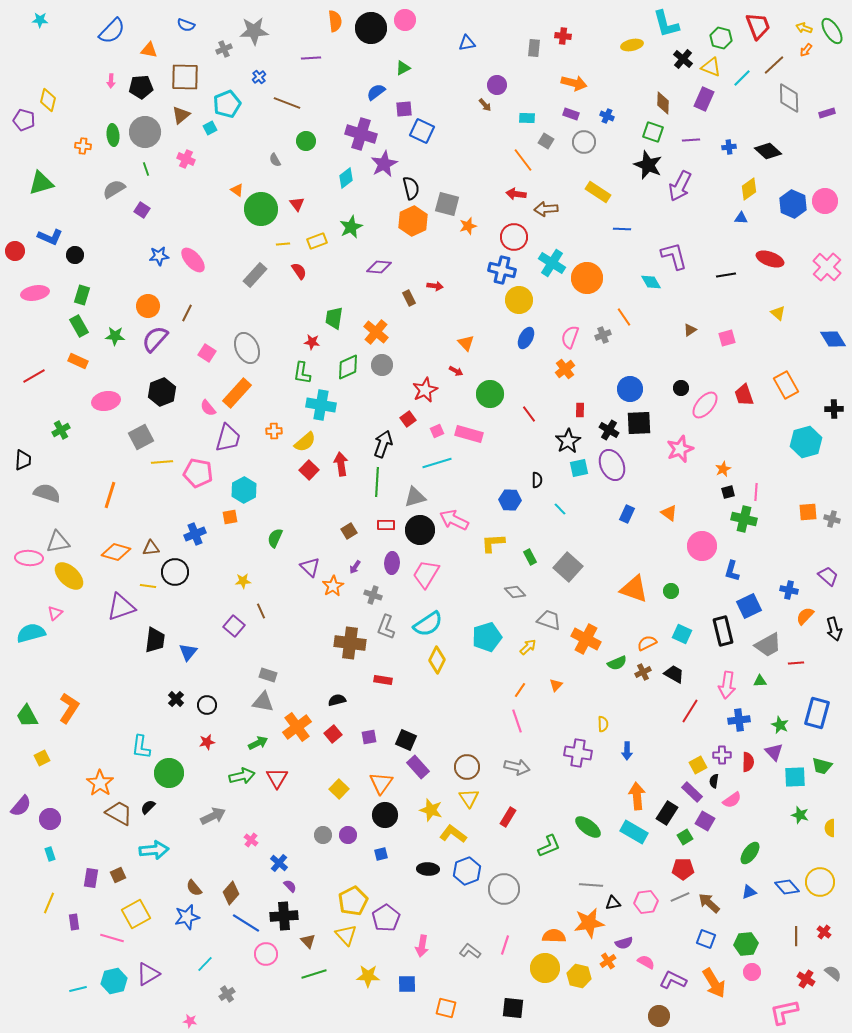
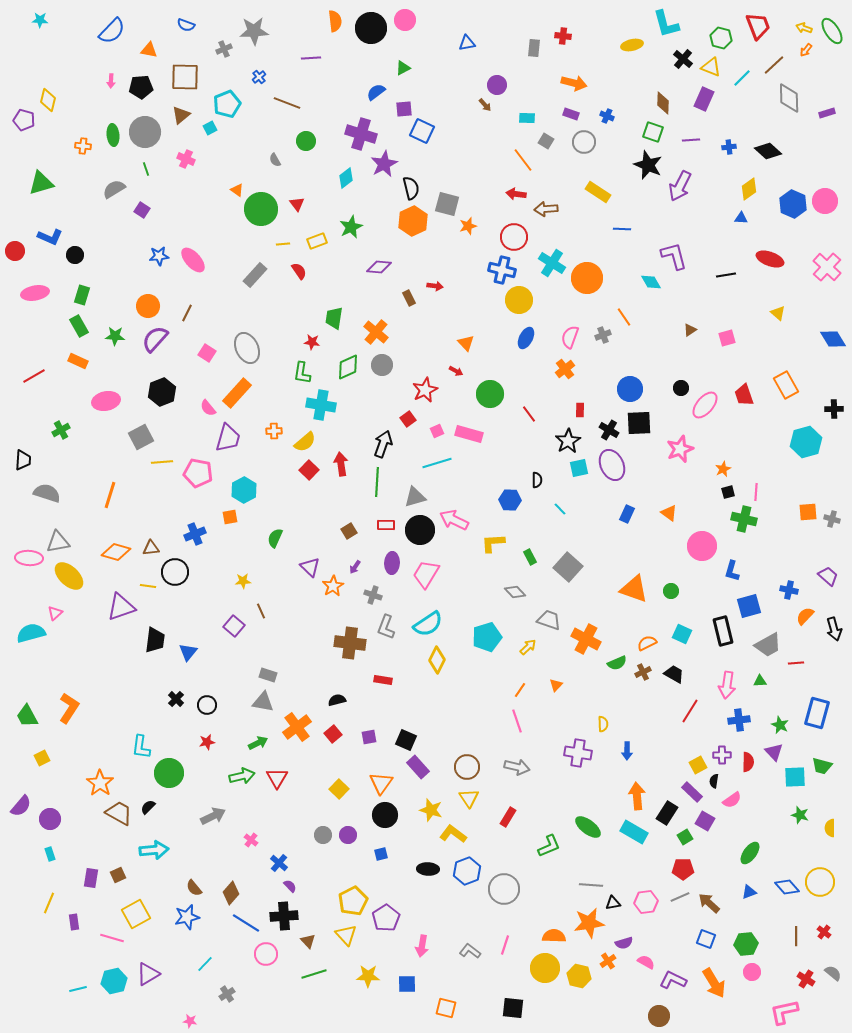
blue square at (749, 606): rotated 10 degrees clockwise
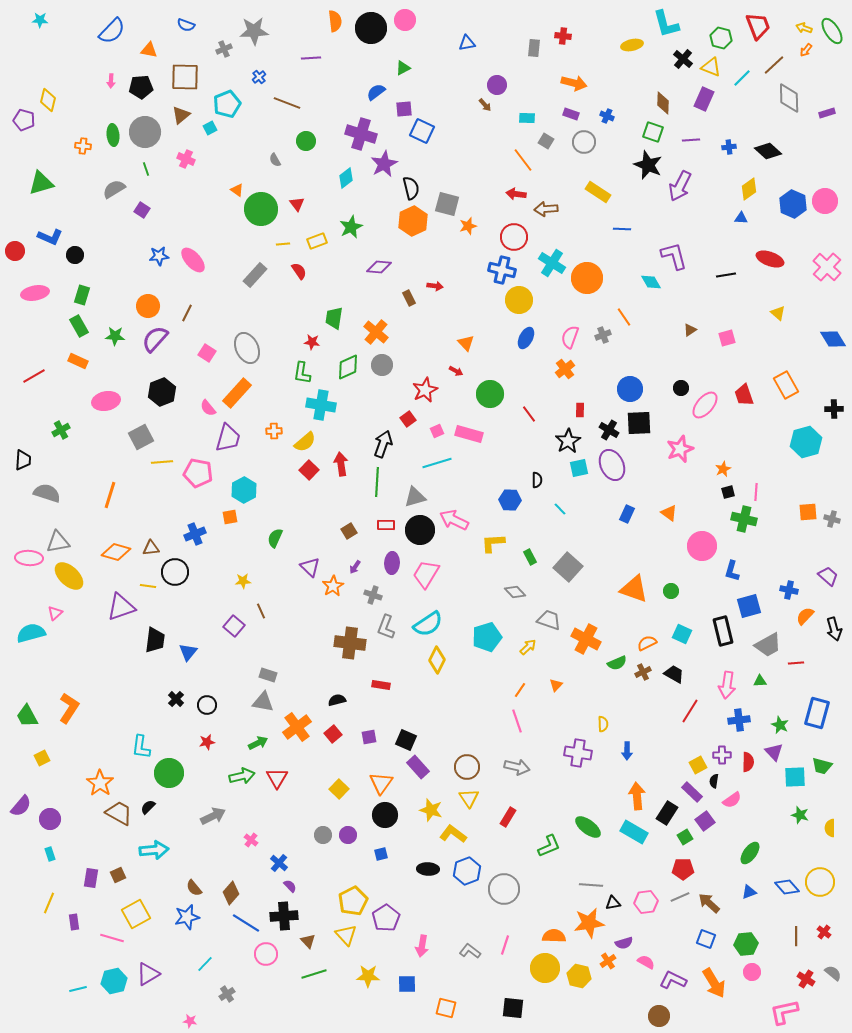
red rectangle at (383, 680): moved 2 px left, 5 px down
purple square at (705, 821): rotated 24 degrees clockwise
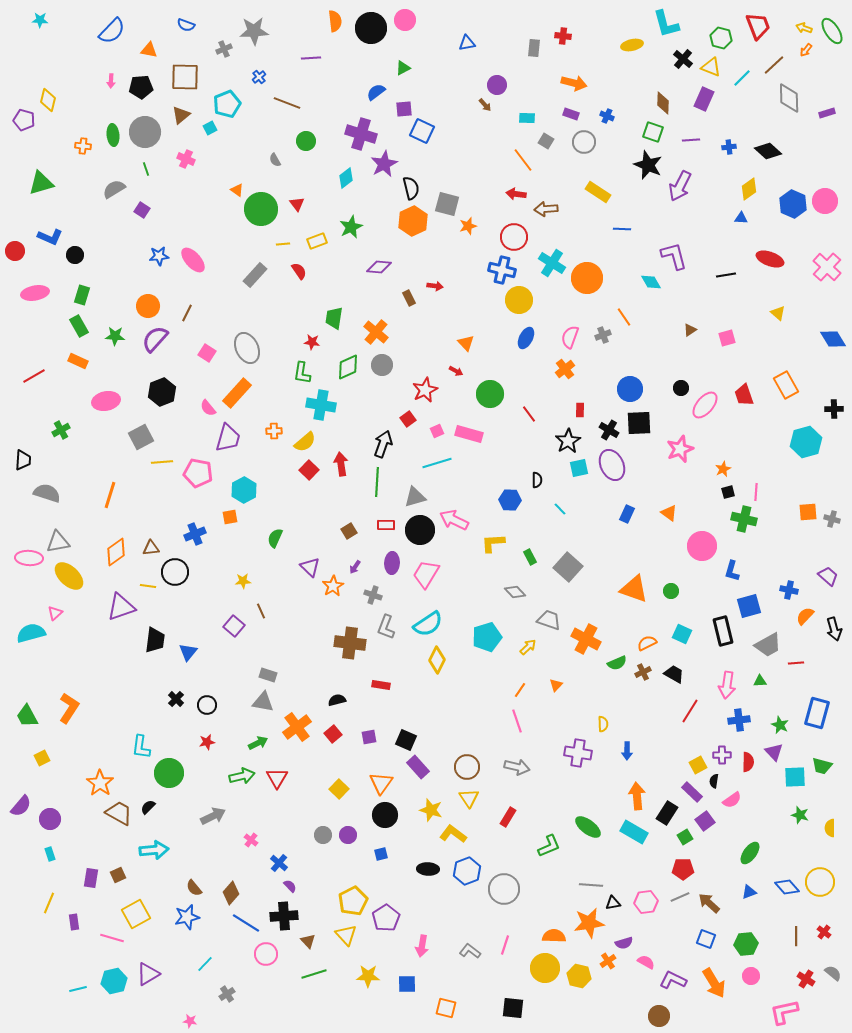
orange diamond at (116, 552): rotated 52 degrees counterclockwise
pink circle at (752, 972): moved 1 px left, 4 px down
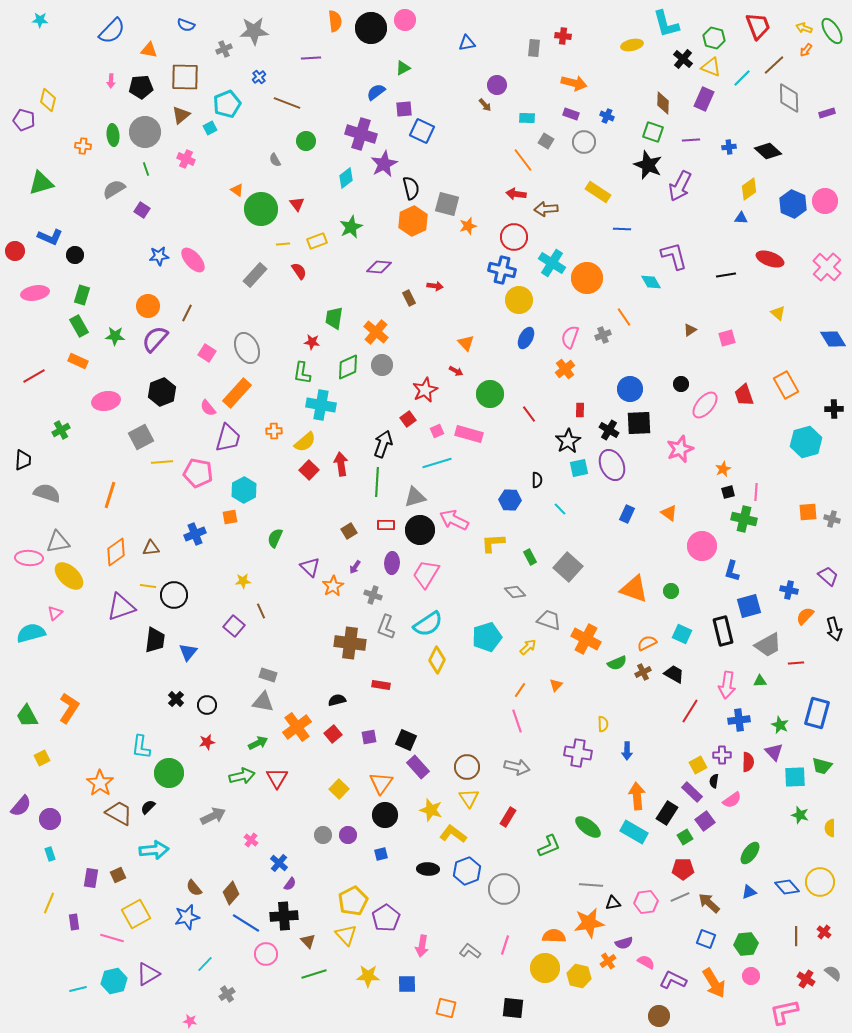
green hexagon at (721, 38): moved 7 px left
black circle at (681, 388): moved 4 px up
black circle at (175, 572): moved 1 px left, 23 px down
purple semicircle at (290, 886): moved 2 px up; rotated 80 degrees clockwise
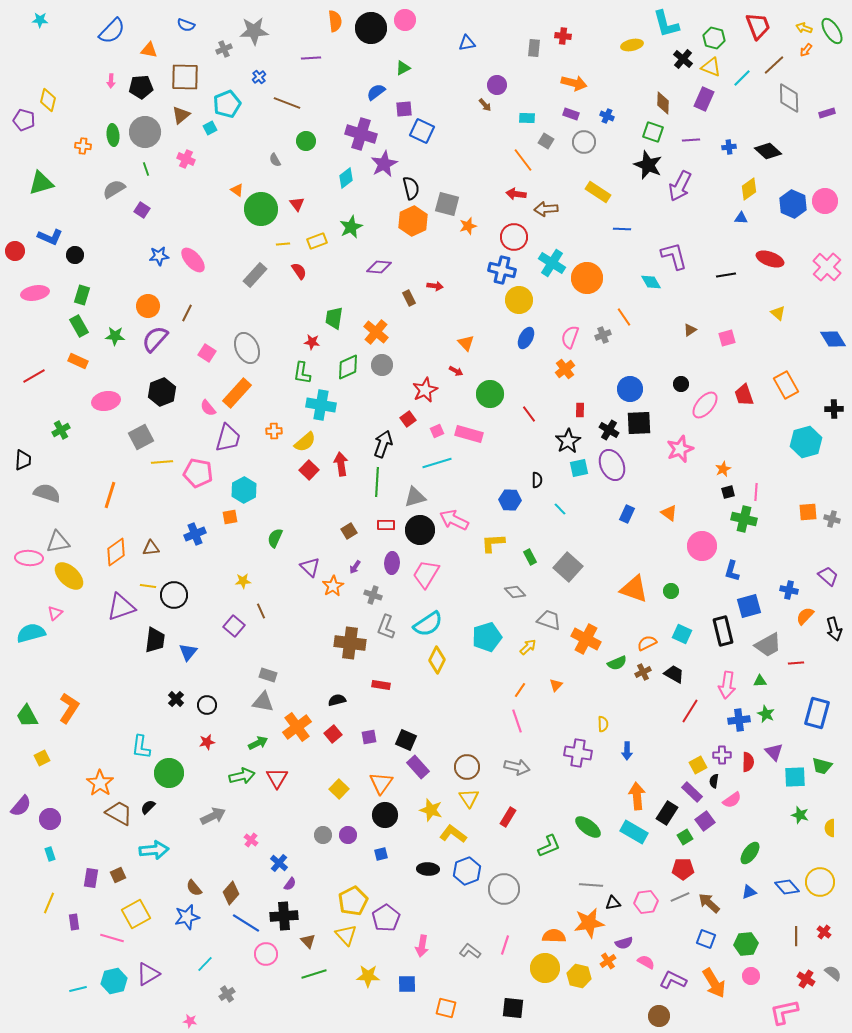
green star at (780, 725): moved 14 px left, 11 px up
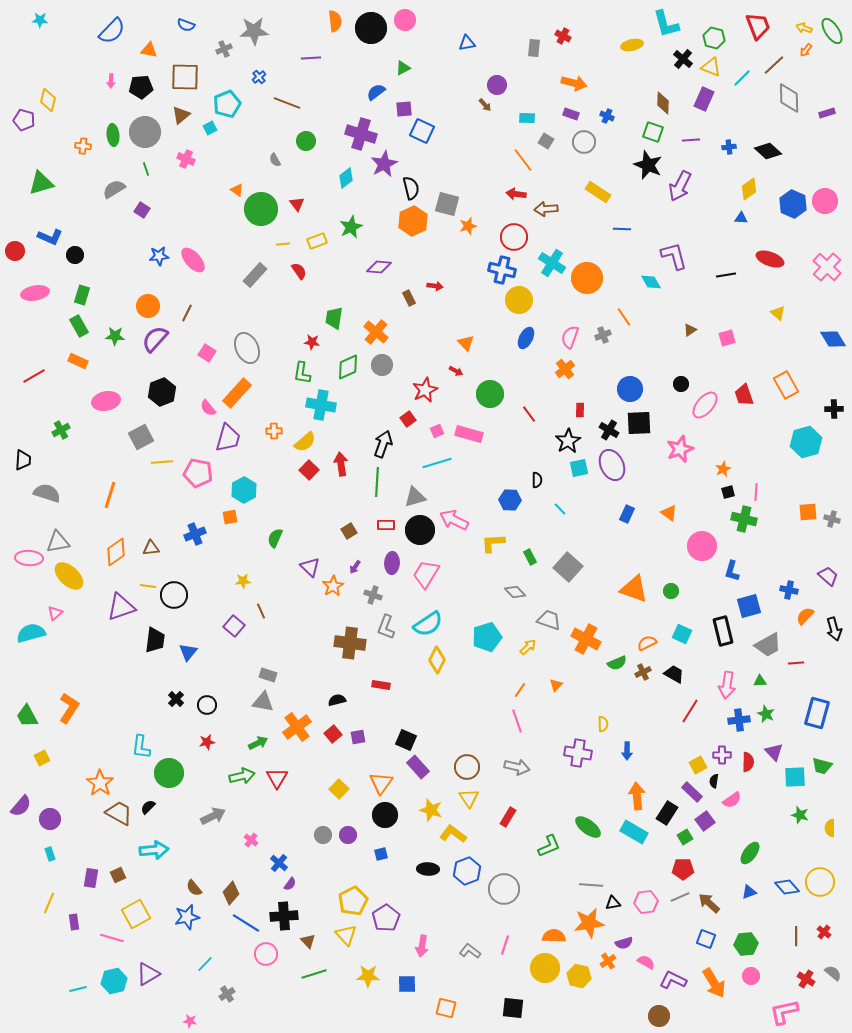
red cross at (563, 36): rotated 21 degrees clockwise
purple square at (369, 737): moved 11 px left
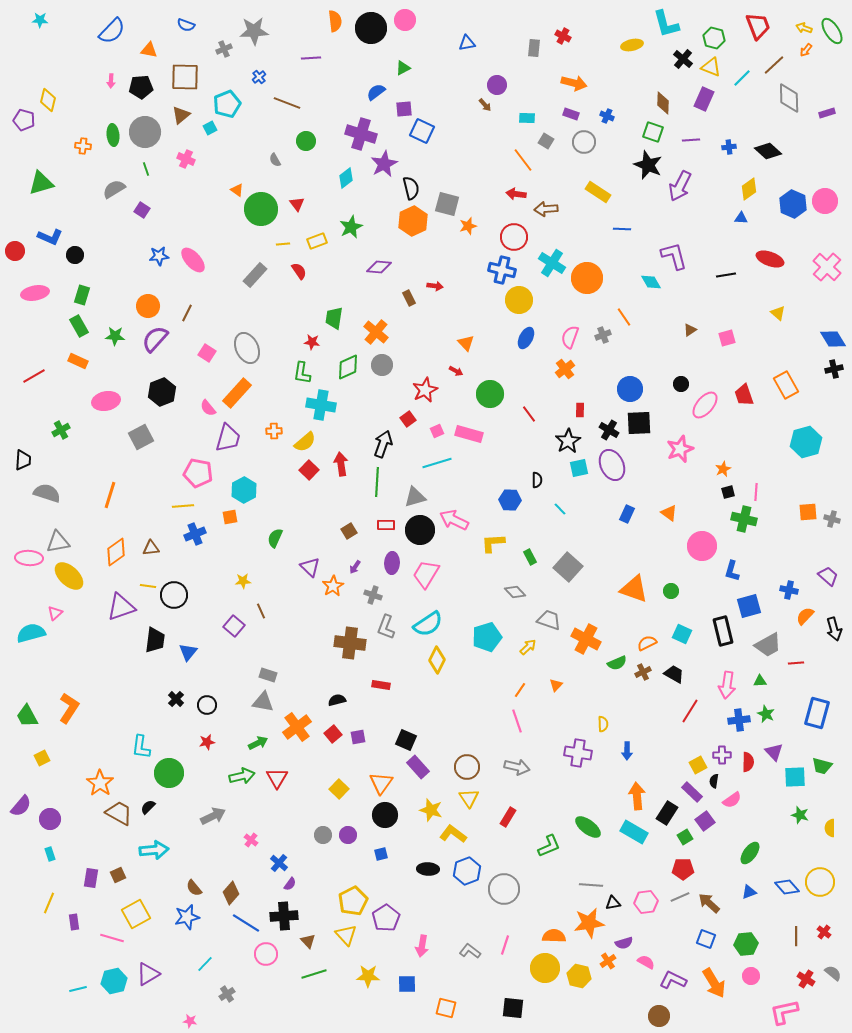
black cross at (834, 409): moved 40 px up; rotated 12 degrees counterclockwise
yellow line at (162, 462): moved 21 px right, 44 px down
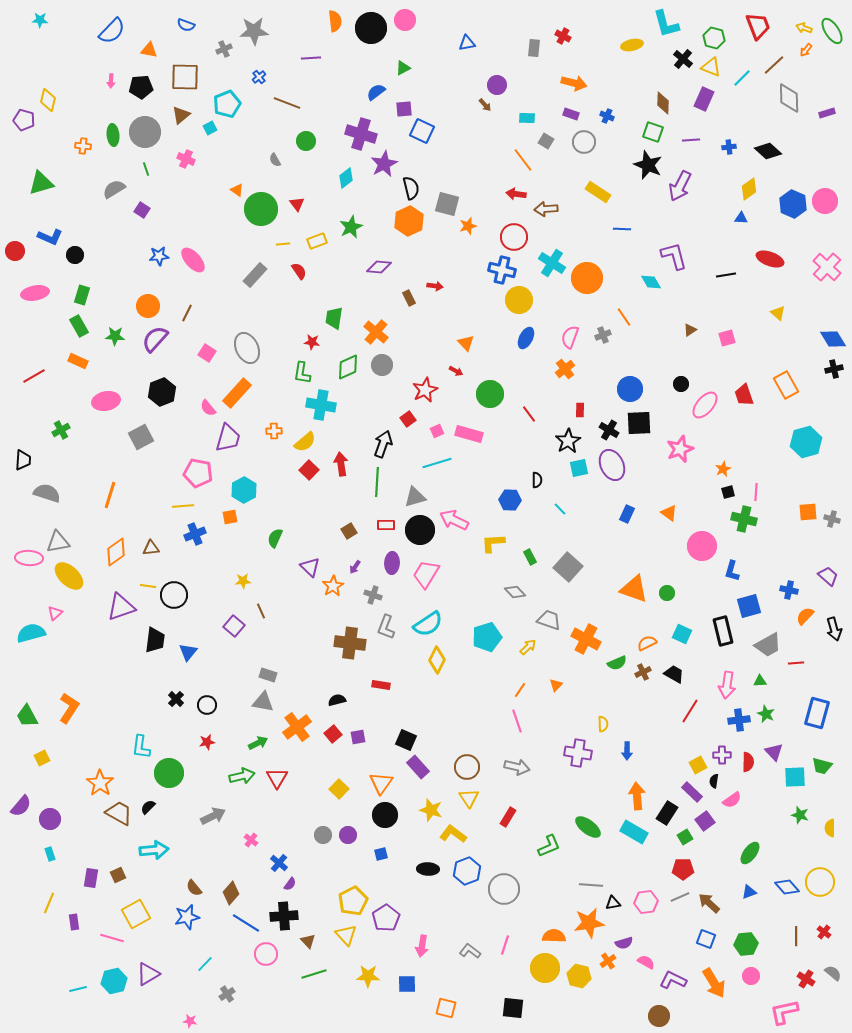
orange hexagon at (413, 221): moved 4 px left
green circle at (671, 591): moved 4 px left, 2 px down
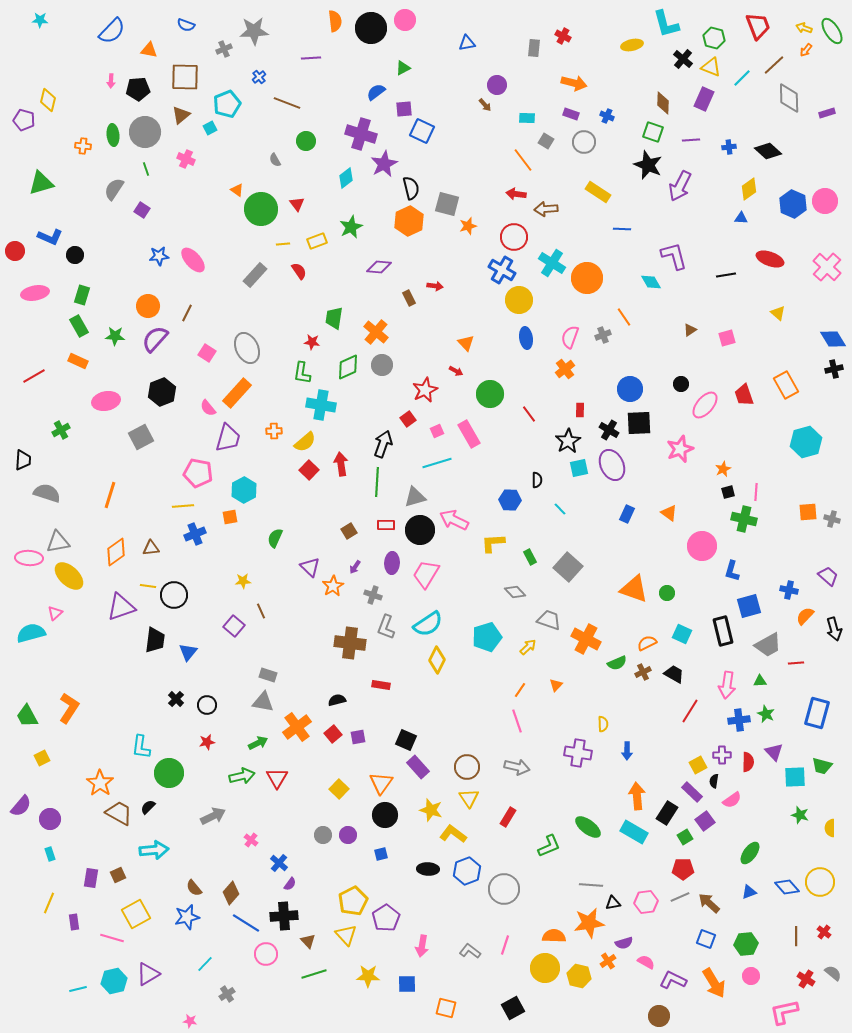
black pentagon at (141, 87): moved 3 px left, 2 px down
gray semicircle at (114, 189): rotated 25 degrees counterclockwise
blue cross at (502, 270): rotated 16 degrees clockwise
blue ellipse at (526, 338): rotated 35 degrees counterclockwise
pink rectangle at (469, 434): rotated 44 degrees clockwise
black square at (513, 1008): rotated 35 degrees counterclockwise
